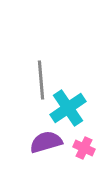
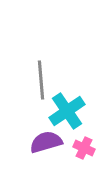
cyan cross: moved 1 px left, 3 px down
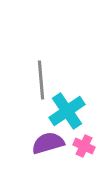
purple semicircle: moved 2 px right, 1 px down
pink cross: moved 2 px up
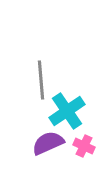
purple semicircle: rotated 8 degrees counterclockwise
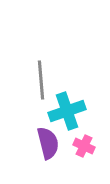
cyan cross: rotated 15 degrees clockwise
purple semicircle: rotated 100 degrees clockwise
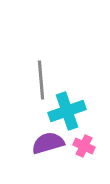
purple semicircle: rotated 92 degrees counterclockwise
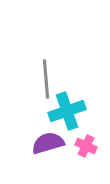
gray line: moved 5 px right, 1 px up
pink cross: moved 2 px right
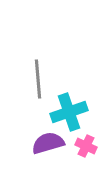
gray line: moved 8 px left
cyan cross: moved 2 px right, 1 px down
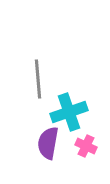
purple semicircle: rotated 64 degrees counterclockwise
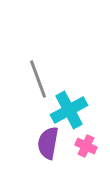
gray line: rotated 15 degrees counterclockwise
cyan cross: moved 2 px up; rotated 9 degrees counterclockwise
